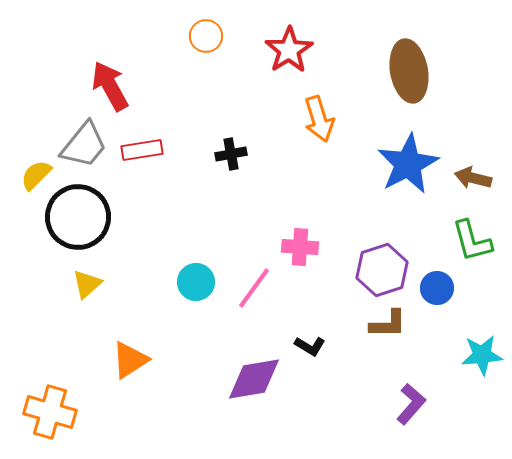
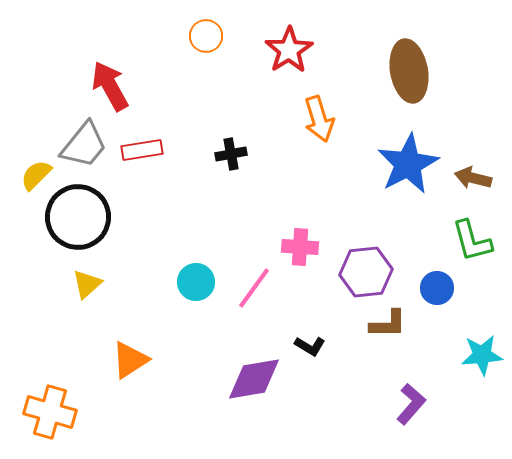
purple hexagon: moved 16 px left, 2 px down; rotated 12 degrees clockwise
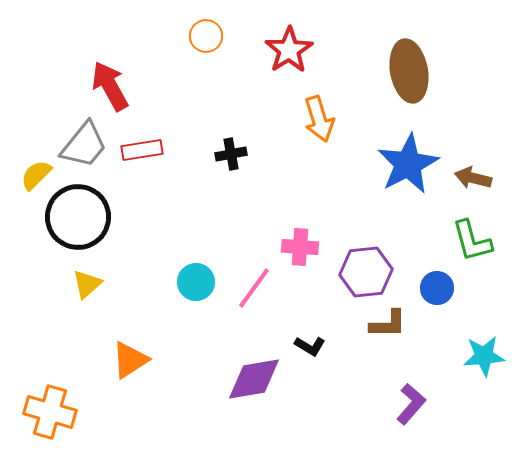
cyan star: moved 2 px right, 1 px down
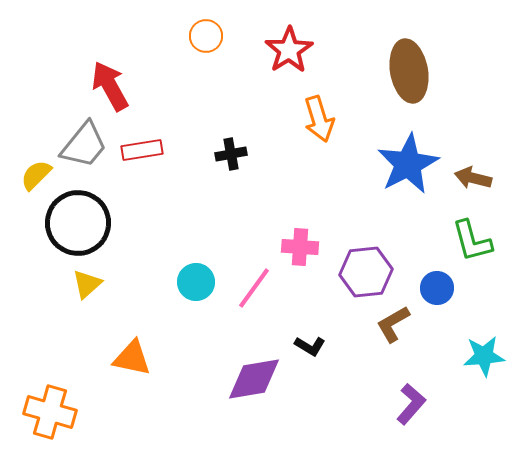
black circle: moved 6 px down
brown L-shape: moved 5 px right; rotated 150 degrees clockwise
orange triangle: moved 2 px right, 2 px up; rotated 45 degrees clockwise
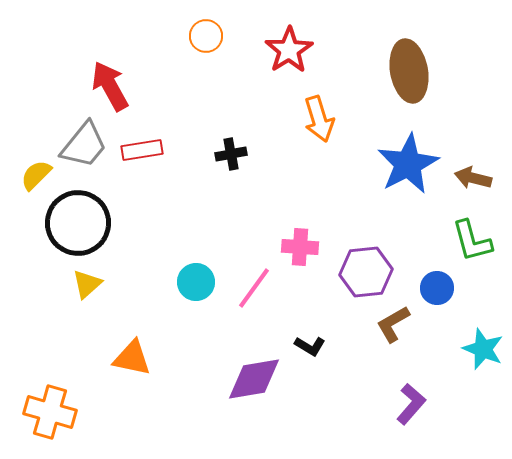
cyan star: moved 1 px left, 7 px up; rotated 27 degrees clockwise
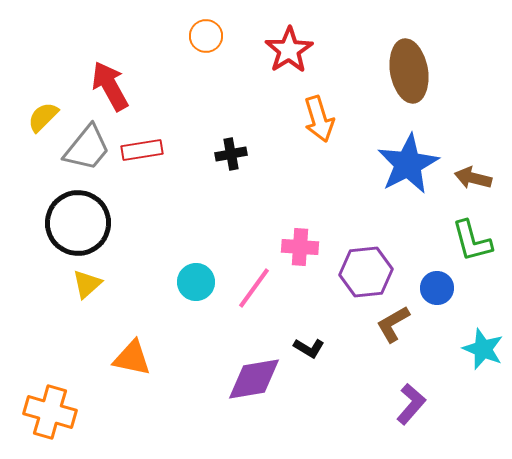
gray trapezoid: moved 3 px right, 3 px down
yellow semicircle: moved 7 px right, 58 px up
black L-shape: moved 1 px left, 2 px down
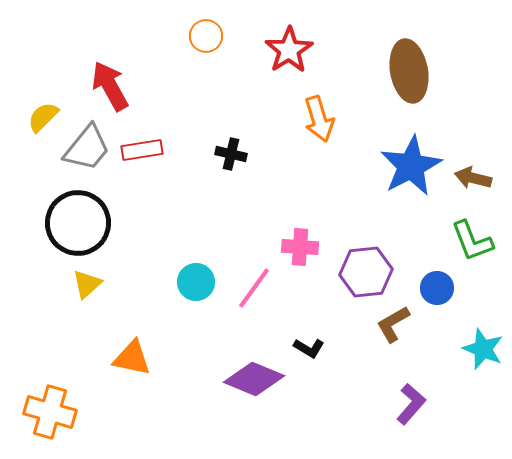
black cross: rotated 24 degrees clockwise
blue star: moved 3 px right, 2 px down
green L-shape: rotated 6 degrees counterclockwise
purple diamond: rotated 32 degrees clockwise
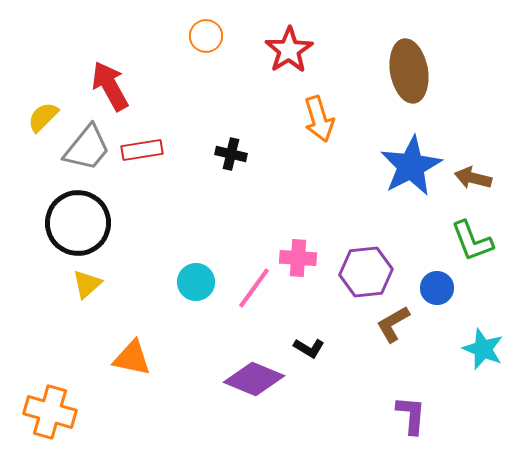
pink cross: moved 2 px left, 11 px down
purple L-shape: moved 11 px down; rotated 36 degrees counterclockwise
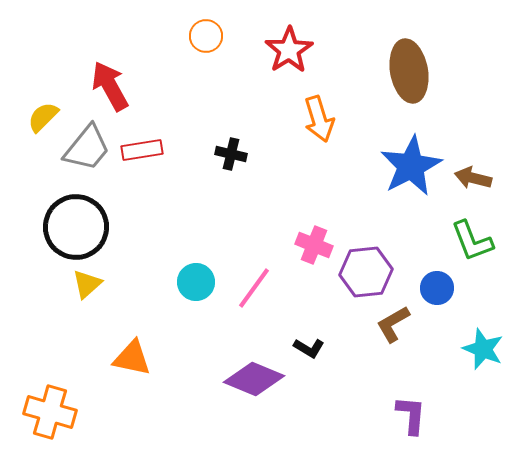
black circle: moved 2 px left, 4 px down
pink cross: moved 16 px right, 13 px up; rotated 18 degrees clockwise
